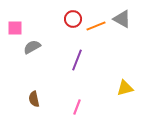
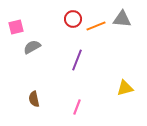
gray triangle: rotated 24 degrees counterclockwise
pink square: moved 1 px right, 1 px up; rotated 14 degrees counterclockwise
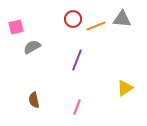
yellow triangle: rotated 18 degrees counterclockwise
brown semicircle: moved 1 px down
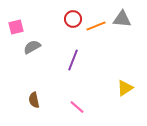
purple line: moved 4 px left
pink line: rotated 70 degrees counterclockwise
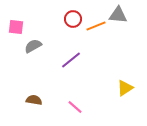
gray triangle: moved 4 px left, 4 px up
pink square: rotated 21 degrees clockwise
gray semicircle: moved 1 px right, 1 px up
purple line: moved 2 px left; rotated 30 degrees clockwise
brown semicircle: rotated 112 degrees clockwise
pink line: moved 2 px left
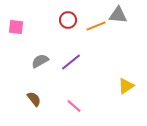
red circle: moved 5 px left, 1 px down
gray semicircle: moved 7 px right, 15 px down
purple line: moved 2 px down
yellow triangle: moved 1 px right, 2 px up
brown semicircle: moved 1 px up; rotated 42 degrees clockwise
pink line: moved 1 px left, 1 px up
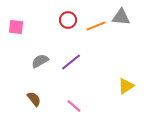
gray triangle: moved 3 px right, 2 px down
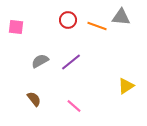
orange line: moved 1 px right; rotated 42 degrees clockwise
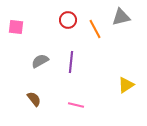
gray triangle: rotated 18 degrees counterclockwise
orange line: moved 2 px left, 3 px down; rotated 42 degrees clockwise
purple line: rotated 45 degrees counterclockwise
yellow triangle: moved 1 px up
pink line: moved 2 px right, 1 px up; rotated 28 degrees counterclockwise
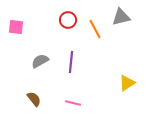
yellow triangle: moved 1 px right, 2 px up
pink line: moved 3 px left, 2 px up
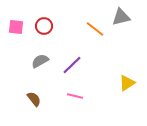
red circle: moved 24 px left, 6 px down
orange line: rotated 24 degrees counterclockwise
purple line: moved 1 px right, 3 px down; rotated 40 degrees clockwise
pink line: moved 2 px right, 7 px up
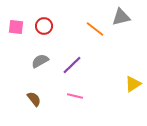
yellow triangle: moved 6 px right, 1 px down
